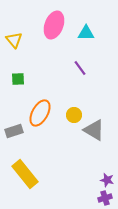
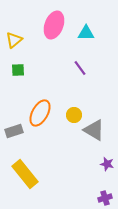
yellow triangle: rotated 30 degrees clockwise
green square: moved 9 px up
purple star: moved 16 px up
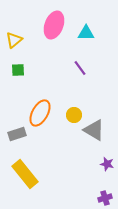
gray rectangle: moved 3 px right, 3 px down
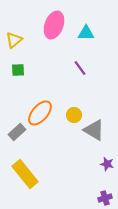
orange ellipse: rotated 12 degrees clockwise
gray rectangle: moved 2 px up; rotated 24 degrees counterclockwise
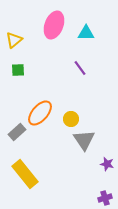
yellow circle: moved 3 px left, 4 px down
gray triangle: moved 10 px left, 10 px down; rotated 25 degrees clockwise
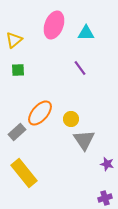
yellow rectangle: moved 1 px left, 1 px up
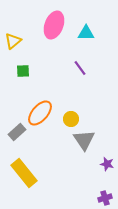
yellow triangle: moved 1 px left, 1 px down
green square: moved 5 px right, 1 px down
